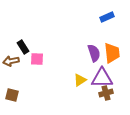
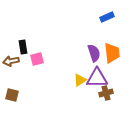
black rectangle: rotated 24 degrees clockwise
pink square: rotated 16 degrees counterclockwise
purple triangle: moved 5 px left
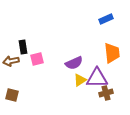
blue rectangle: moved 1 px left, 2 px down
purple semicircle: moved 20 px left, 10 px down; rotated 84 degrees clockwise
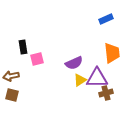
brown arrow: moved 15 px down
